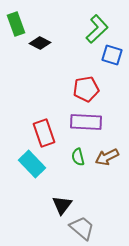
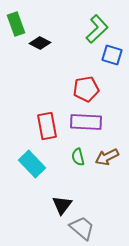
red rectangle: moved 3 px right, 7 px up; rotated 8 degrees clockwise
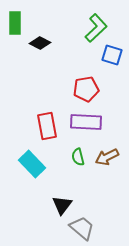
green rectangle: moved 1 px left, 1 px up; rotated 20 degrees clockwise
green L-shape: moved 1 px left, 1 px up
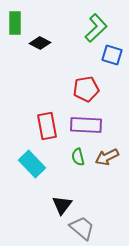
purple rectangle: moved 3 px down
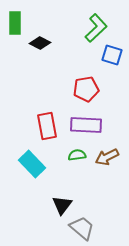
green semicircle: moved 1 px left, 2 px up; rotated 96 degrees clockwise
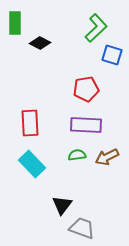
red rectangle: moved 17 px left, 3 px up; rotated 8 degrees clockwise
gray trapezoid: rotated 20 degrees counterclockwise
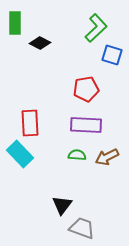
green semicircle: rotated 12 degrees clockwise
cyan rectangle: moved 12 px left, 10 px up
